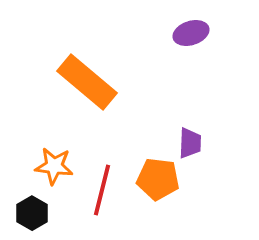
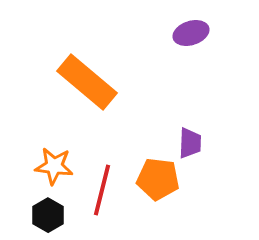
black hexagon: moved 16 px right, 2 px down
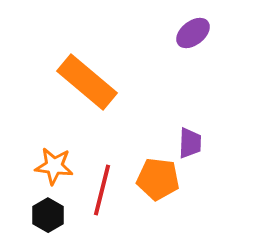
purple ellipse: moved 2 px right; rotated 20 degrees counterclockwise
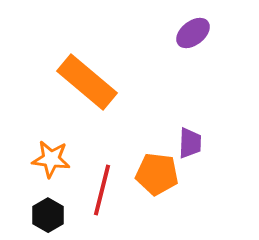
orange star: moved 3 px left, 7 px up
orange pentagon: moved 1 px left, 5 px up
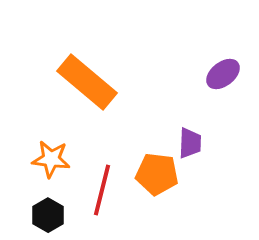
purple ellipse: moved 30 px right, 41 px down
